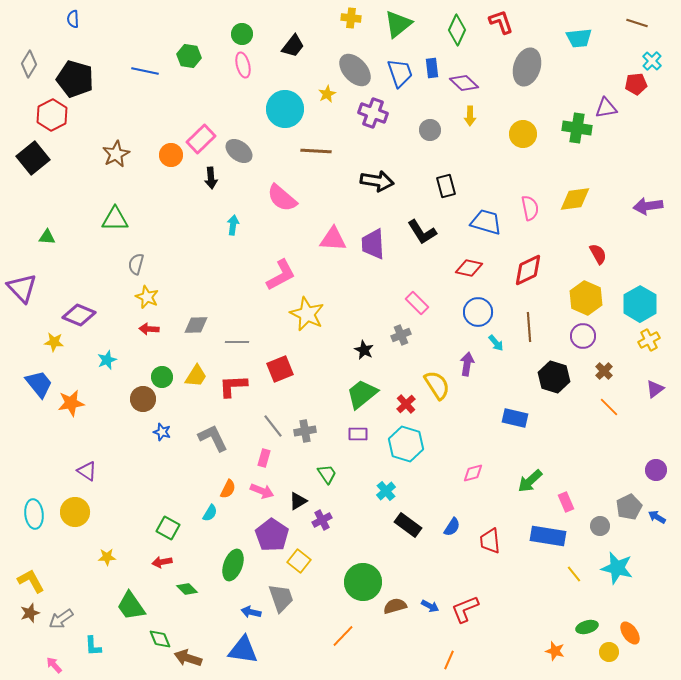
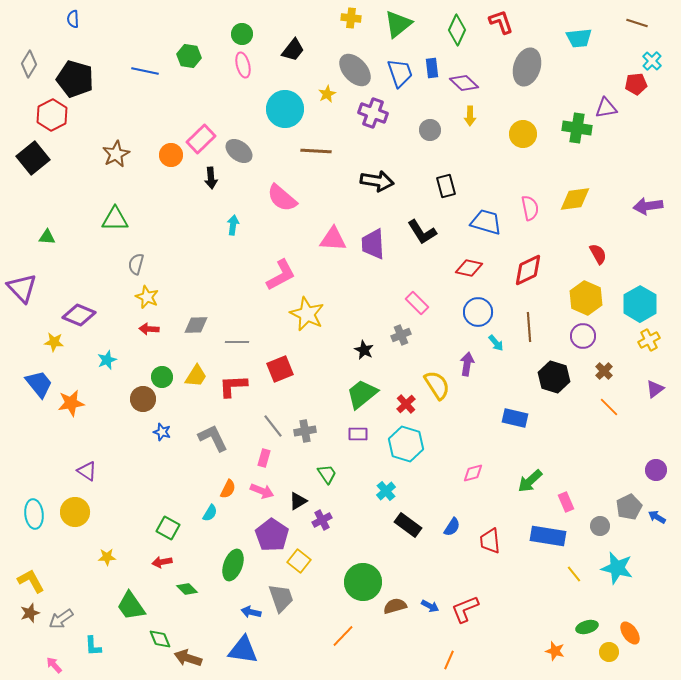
black trapezoid at (293, 46): moved 4 px down
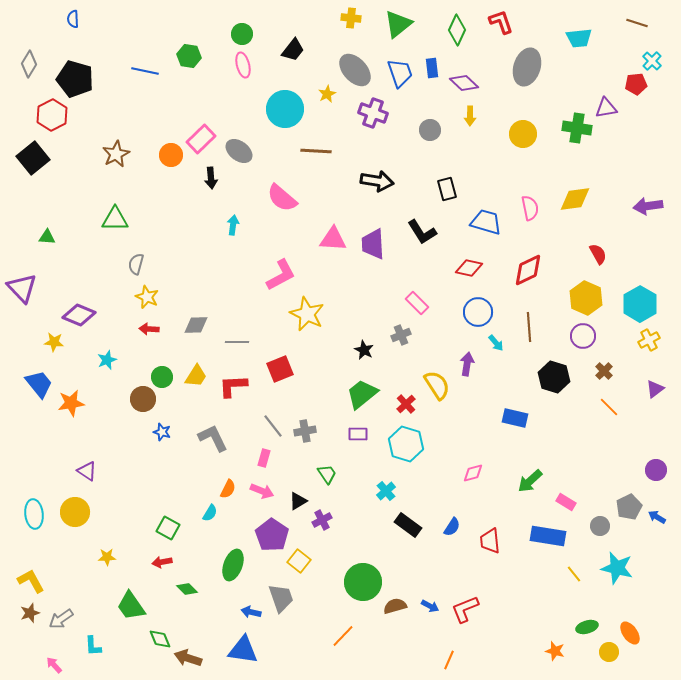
black rectangle at (446, 186): moved 1 px right, 3 px down
pink rectangle at (566, 502): rotated 36 degrees counterclockwise
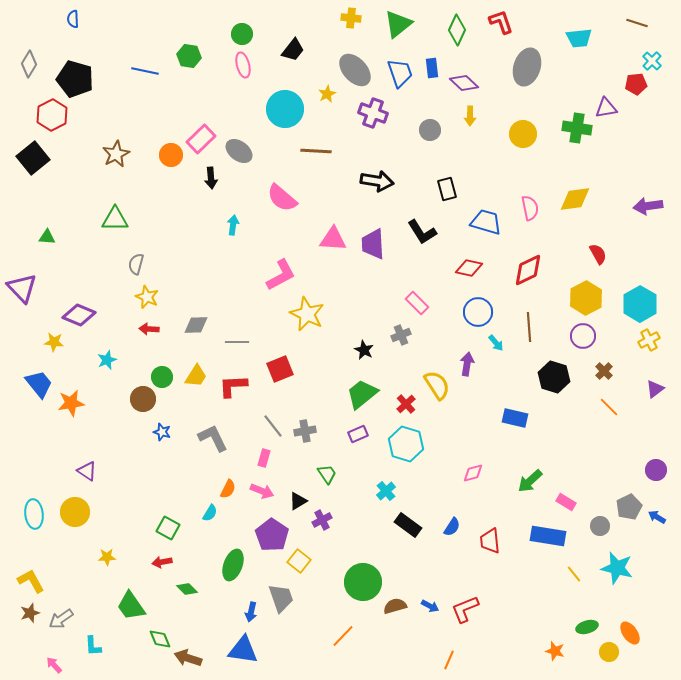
yellow hexagon at (586, 298): rotated 8 degrees clockwise
purple rectangle at (358, 434): rotated 24 degrees counterclockwise
blue arrow at (251, 612): rotated 90 degrees counterclockwise
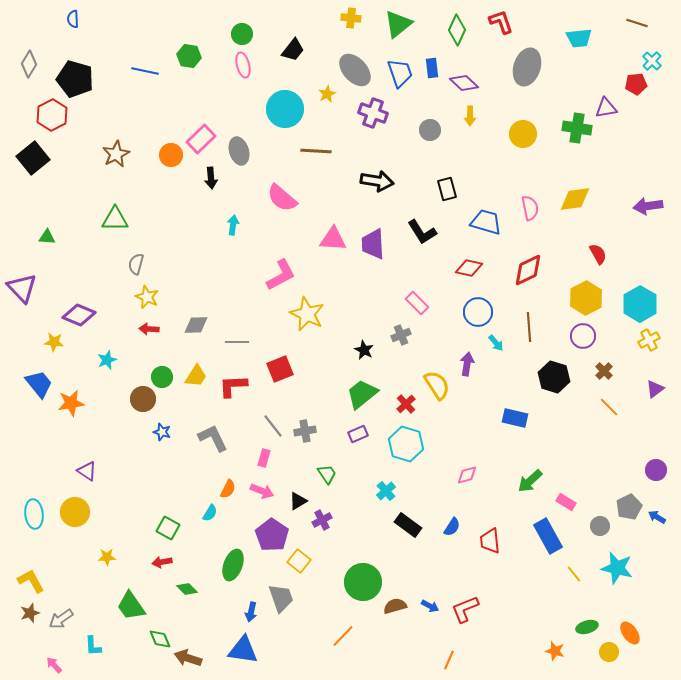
gray ellipse at (239, 151): rotated 36 degrees clockwise
pink diamond at (473, 473): moved 6 px left, 2 px down
blue rectangle at (548, 536): rotated 52 degrees clockwise
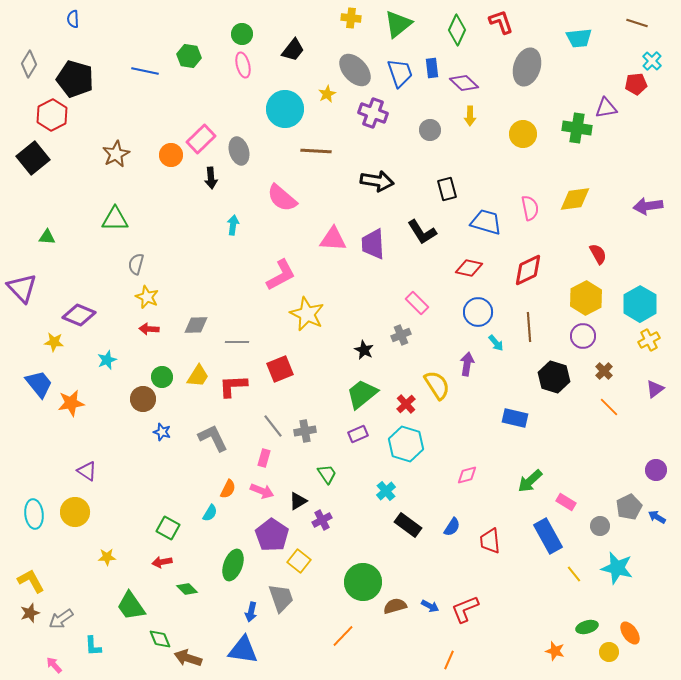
yellow trapezoid at (196, 376): moved 2 px right
